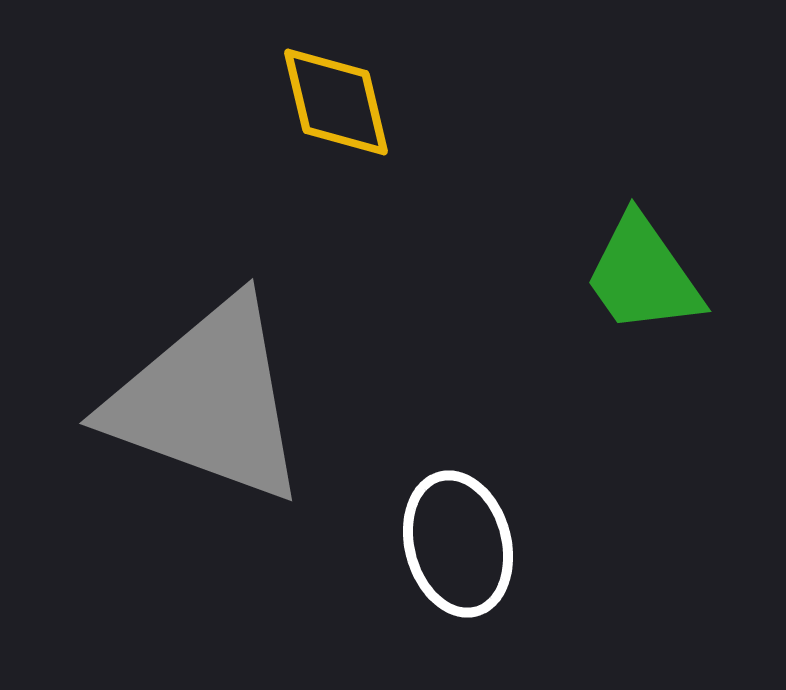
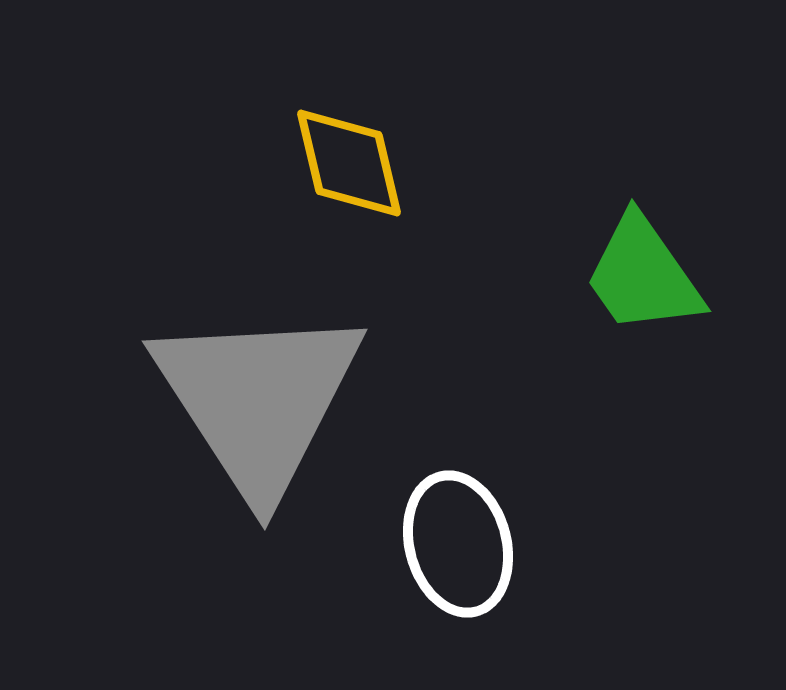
yellow diamond: moved 13 px right, 61 px down
gray triangle: moved 50 px right, 1 px up; rotated 37 degrees clockwise
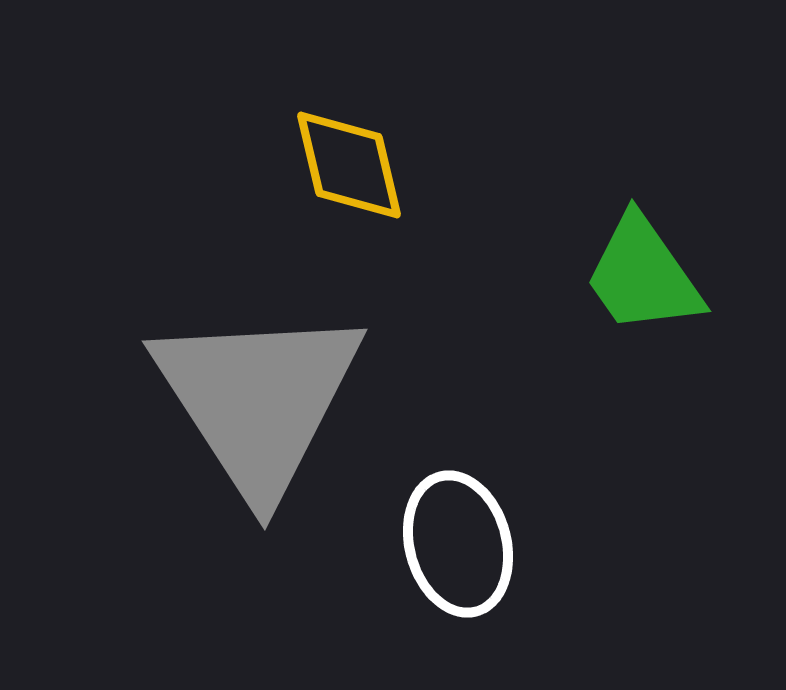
yellow diamond: moved 2 px down
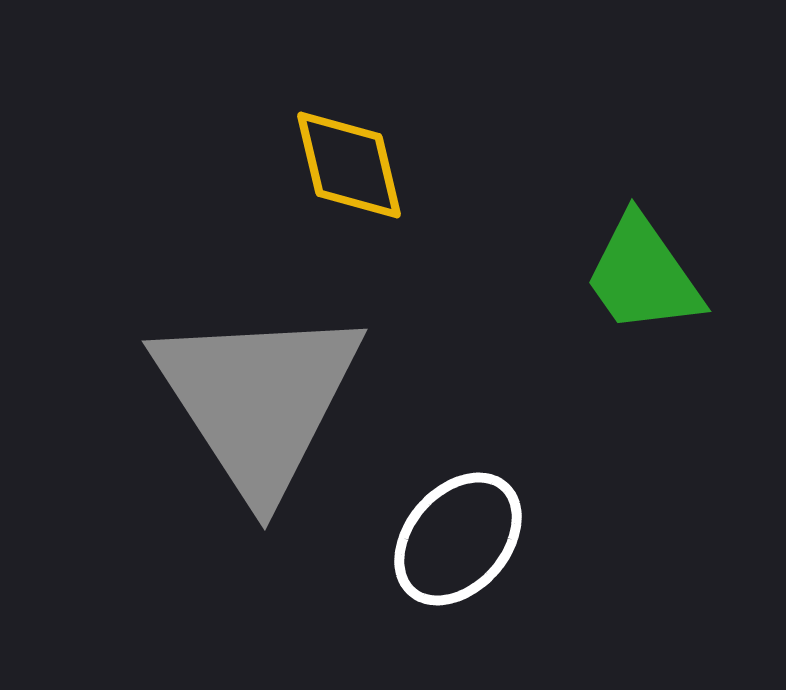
white ellipse: moved 5 px up; rotated 56 degrees clockwise
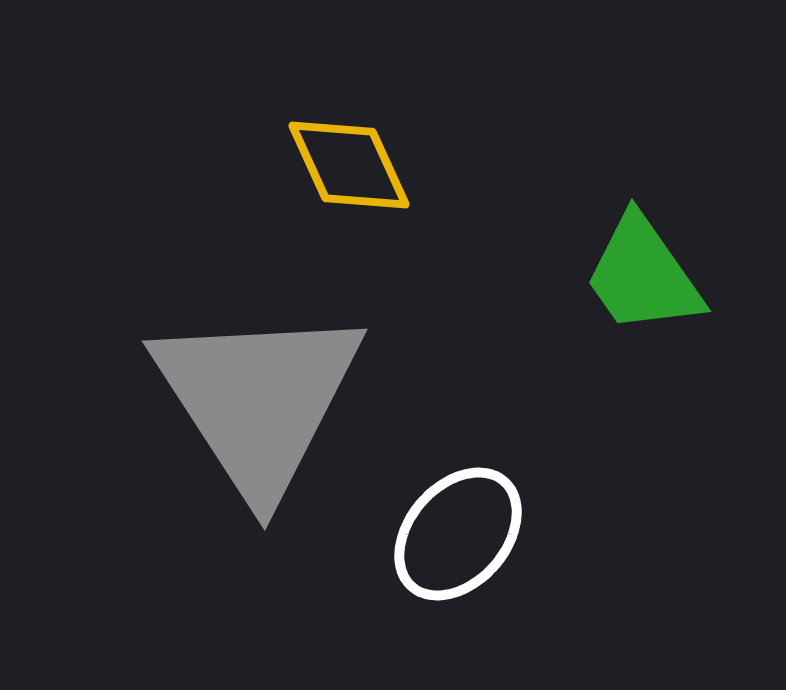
yellow diamond: rotated 11 degrees counterclockwise
white ellipse: moved 5 px up
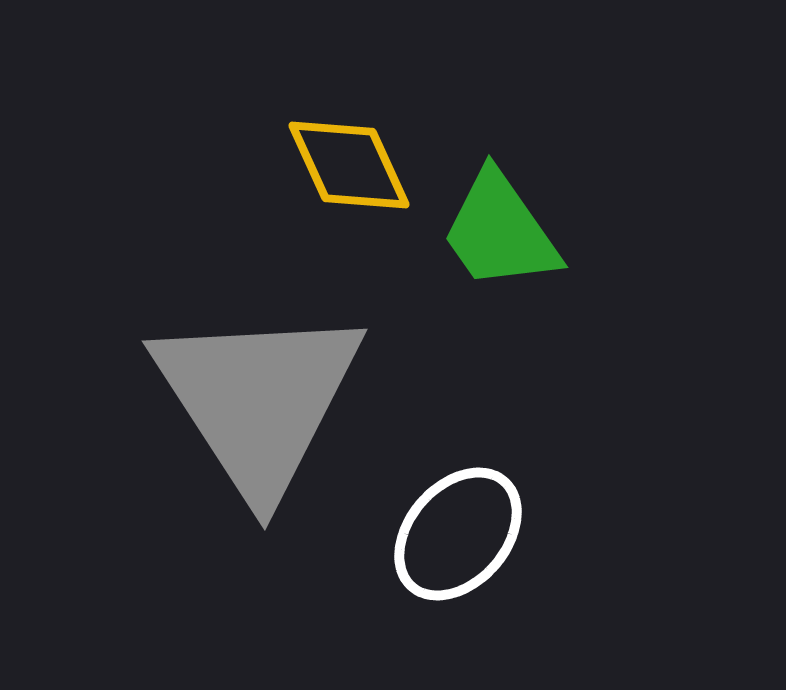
green trapezoid: moved 143 px left, 44 px up
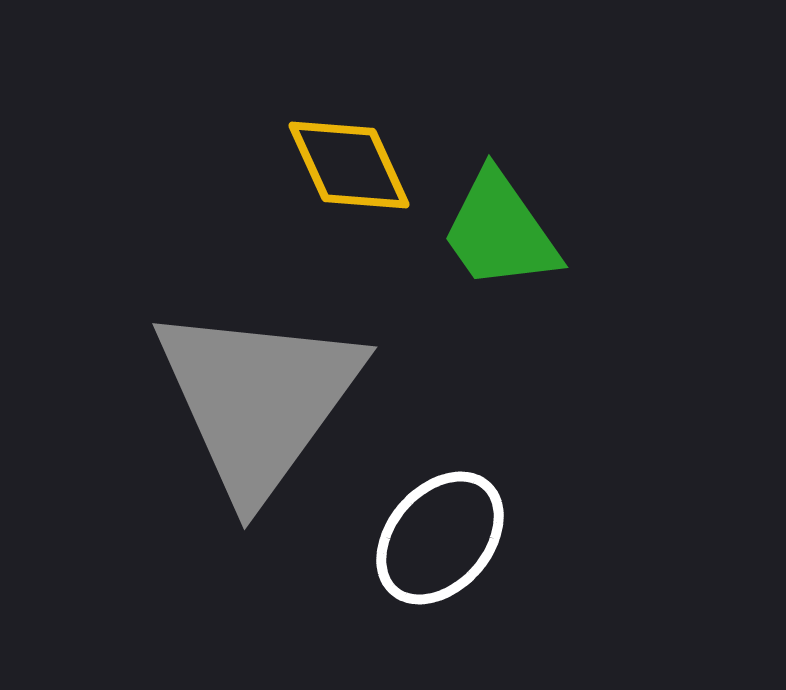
gray triangle: rotated 9 degrees clockwise
white ellipse: moved 18 px left, 4 px down
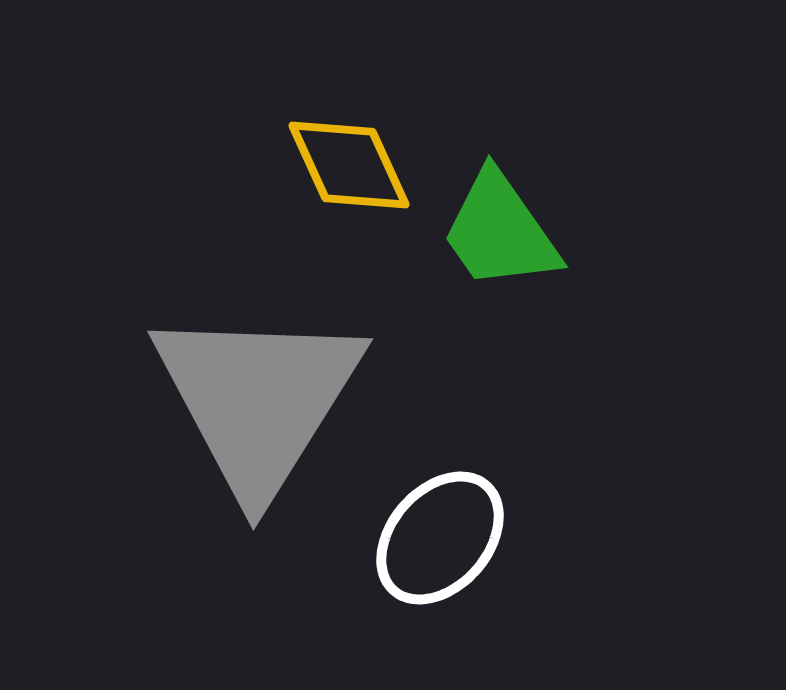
gray triangle: rotated 4 degrees counterclockwise
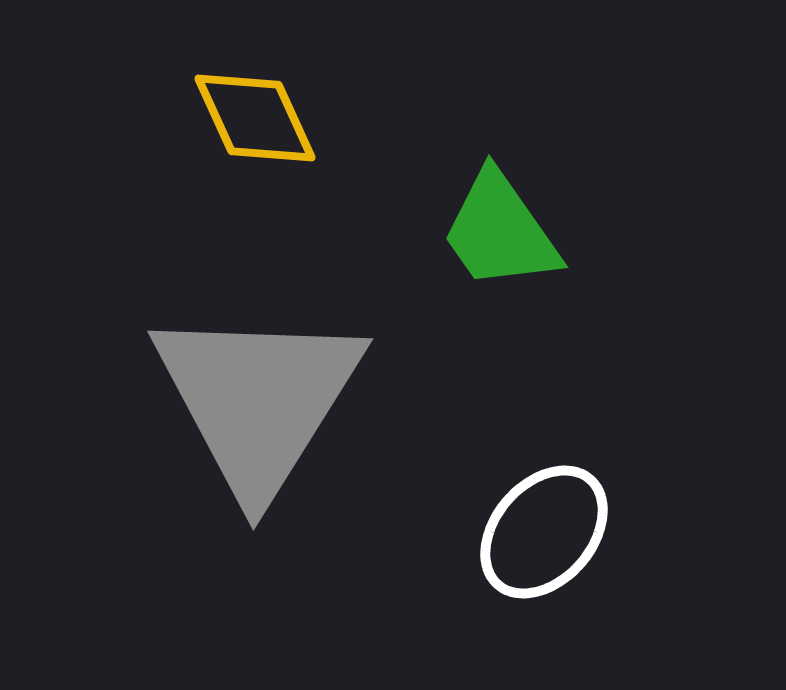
yellow diamond: moved 94 px left, 47 px up
white ellipse: moved 104 px right, 6 px up
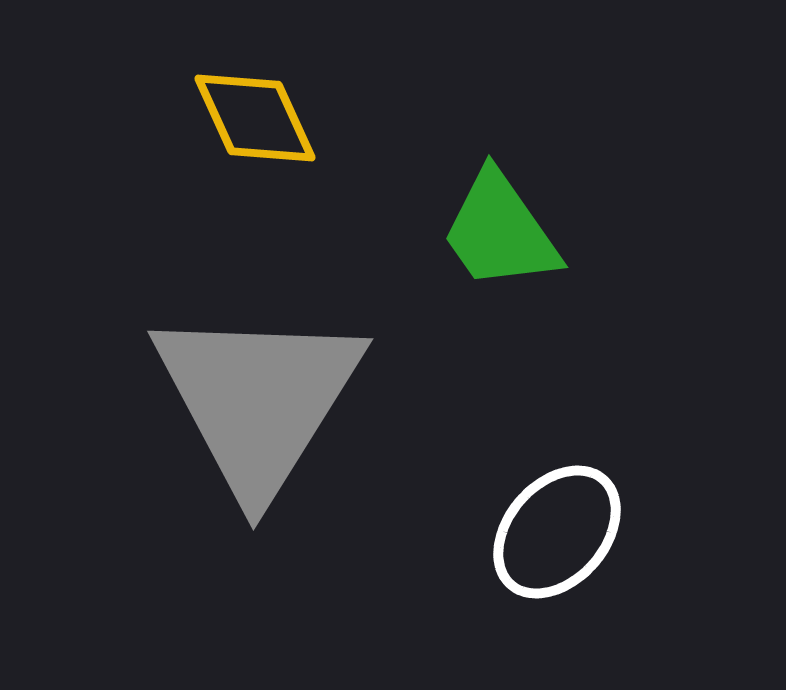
white ellipse: moved 13 px right
